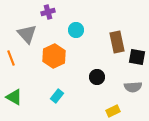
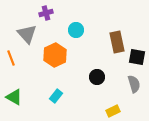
purple cross: moved 2 px left, 1 px down
orange hexagon: moved 1 px right, 1 px up
gray semicircle: moved 1 px right, 3 px up; rotated 102 degrees counterclockwise
cyan rectangle: moved 1 px left
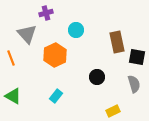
green triangle: moved 1 px left, 1 px up
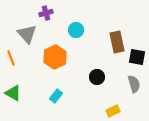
orange hexagon: moved 2 px down
green triangle: moved 3 px up
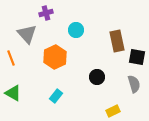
brown rectangle: moved 1 px up
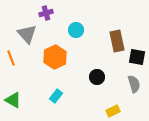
green triangle: moved 7 px down
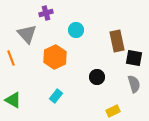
black square: moved 3 px left, 1 px down
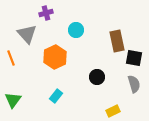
green triangle: rotated 36 degrees clockwise
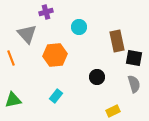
purple cross: moved 1 px up
cyan circle: moved 3 px right, 3 px up
orange hexagon: moved 2 px up; rotated 20 degrees clockwise
green triangle: rotated 42 degrees clockwise
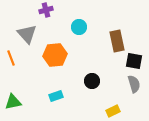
purple cross: moved 2 px up
black square: moved 3 px down
black circle: moved 5 px left, 4 px down
cyan rectangle: rotated 32 degrees clockwise
green triangle: moved 2 px down
